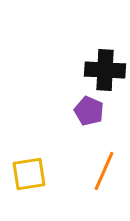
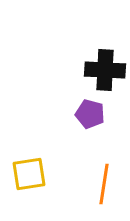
purple pentagon: moved 1 px right, 3 px down; rotated 8 degrees counterclockwise
orange line: moved 13 px down; rotated 15 degrees counterclockwise
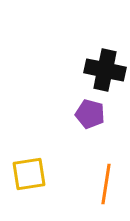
black cross: rotated 9 degrees clockwise
orange line: moved 2 px right
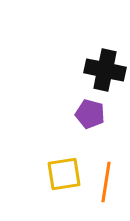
yellow square: moved 35 px right
orange line: moved 2 px up
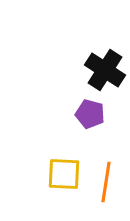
black cross: rotated 21 degrees clockwise
yellow square: rotated 12 degrees clockwise
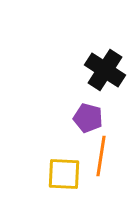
purple pentagon: moved 2 px left, 4 px down
orange line: moved 5 px left, 26 px up
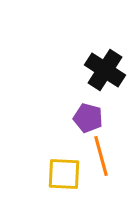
orange line: rotated 24 degrees counterclockwise
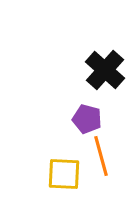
black cross: rotated 9 degrees clockwise
purple pentagon: moved 1 px left, 1 px down
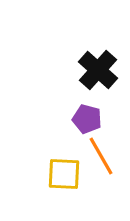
black cross: moved 7 px left
orange line: rotated 15 degrees counterclockwise
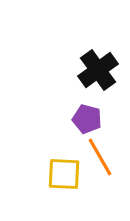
black cross: rotated 12 degrees clockwise
orange line: moved 1 px left, 1 px down
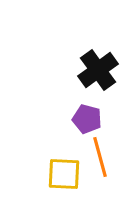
orange line: rotated 15 degrees clockwise
